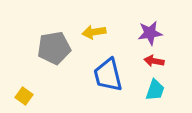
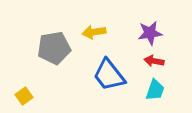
blue trapezoid: moved 1 px right; rotated 24 degrees counterclockwise
yellow square: rotated 18 degrees clockwise
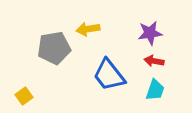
yellow arrow: moved 6 px left, 3 px up
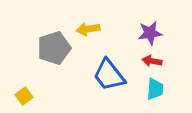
gray pentagon: rotated 8 degrees counterclockwise
red arrow: moved 2 px left
cyan trapezoid: moved 1 px up; rotated 15 degrees counterclockwise
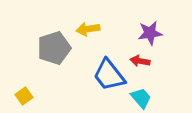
red arrow: moved 12 px left
cyan trapezoid: moved 14 px left, 9 px down; rotated 45 degrees counterclockwise
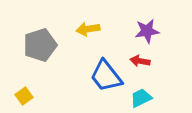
purple star: moved 3 px left, 2 px up
gray pentagon: moved 14 px left, 3 px up
blue trapezoid: moved 3 px left, 1 px down
cyan trapezoid: rotated 75 degrees counterclockwise
